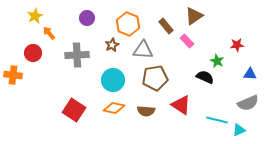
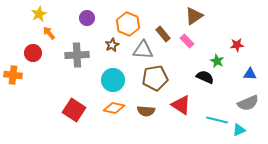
yellow star: moved 4 px right, 2 px up
brown rectangle: moved 3 px left, 8 px down
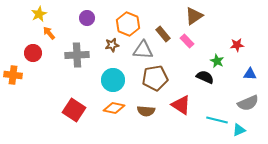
brown star: rotated 16 degrees clockwise
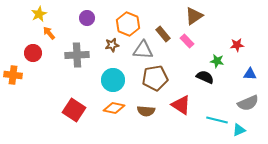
green star: rotated 16 degrees counterclockwise
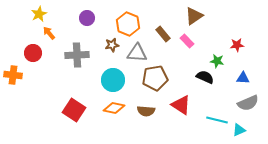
gray triangle: moved 6 px left, 3 px down
blue triangle: moved 7 px left, 4 px down
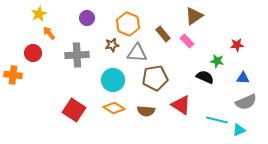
gray semicircle: moved 2 px left, 1 px up
orange diamond: rotated 20 degrees clockwise
